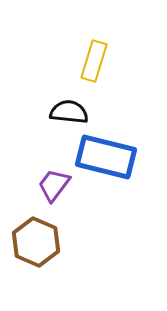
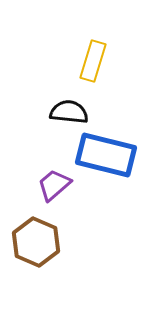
yellow rectangle: moved 1 px left
blue rectangle: moved 2 px up
purple trapezoid: rotated 12 degrees clockwise
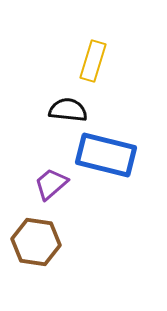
black semicircle: moved 1 px left, 2 px up
purple trapezoid: moved 3 px left, 1 px up
brown hexagon: rotated 15 degrees counterclockwise
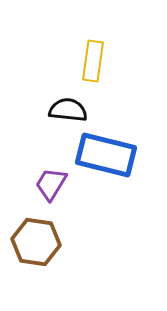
yellow rectangle: rotated 9 degrees counterclockwise
purple trapezoid: rotated 18 degrees counterclockwise
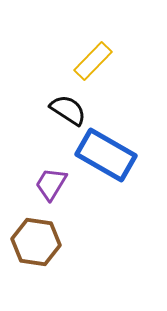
yellow rectangle: rotated 36 degrees clockwise
black semicircle: rotated 27 degrees clockwise
blue rectangle: rotated 16 degrees clockwise
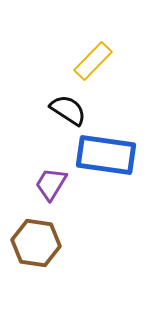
blue rectangle: rotated 22 degrees counterclockwise
brown hexagon: moved 1 px down
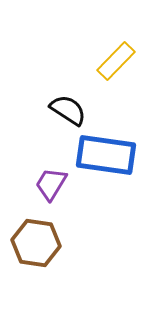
yellow rectangle: moved 23 px right
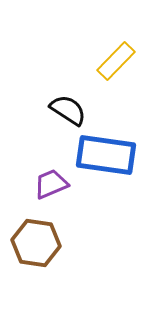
purple trapezoid: rotated 36 degrees clockwise
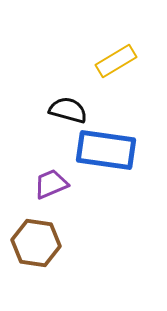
yellow rectangle: rotated 15 degrees clockwise
black semicircle: rotated 18 degrees counterclockwise
blue rectangle: moved 5 px up
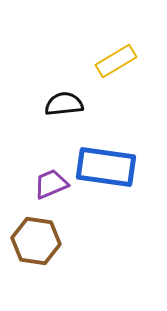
black semicircle: moved 4 px left, 6 px up; rotated 21 degrees counterclockwise
blue rectangle: moved 17 px down
brown hexagon: moved 2 px up
